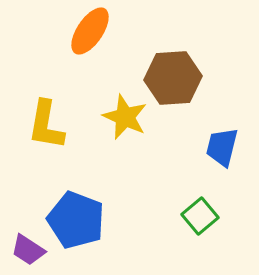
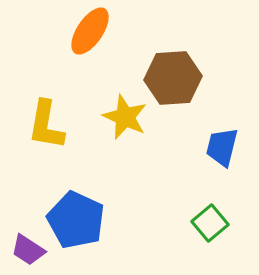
green square: moved 10 px right, 7 px down
blue pentagon: rotated 4 degrees clockwise
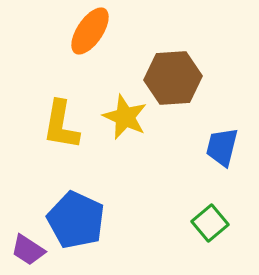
yellow L-shape: moved 15 px right
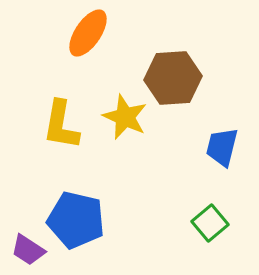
orange ellipse: moved 2 px left, 2 px down
blue pentagon: rotated 12 degrees counterclockwise
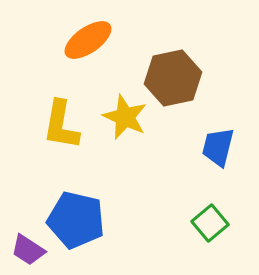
orange ellipse: moved 7 px down; rotated 21 degrees clockwise
brown hexagon: rotated 8 degrees counterclockwise
blue trapezoid: moved 4 px left
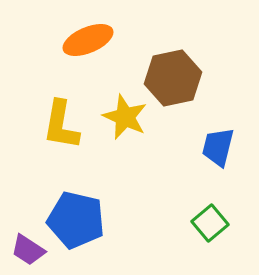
orange ellipse: rotated 12 degrees clockwise
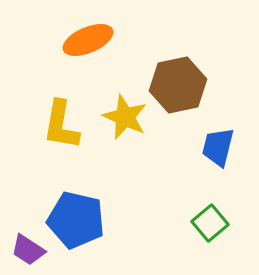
brown hexagon: moved 5 px right, 7 px down
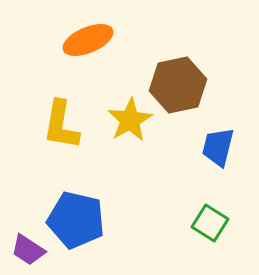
yellow star: moved 5 px right, 3 px down; rotated 18 degrees clockwise
green square: rotated 18 degrees counterclockwise
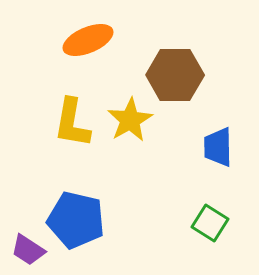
brown hexagon: moved 3 px left, 10 px up; rotated 12 degrees clockwise
yellow L-shape: moved 11 px right, 2 px up
blue trapezoid: rotated 15 degrees counterclockwise
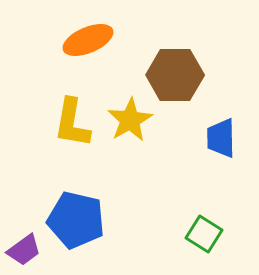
blue trapezoid: moved 3 px right, 9 px up
green square: moved 6 px left, 11 px down
purple trapezoid: moved 4 px left; rotated 69 degrees counterclockwise
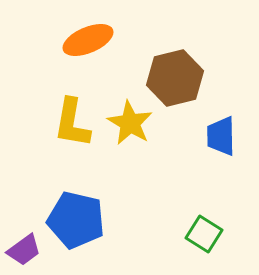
brown hexagon: moved 3 px down; rotated 14 degrees counterclockwise
yellow star: moved 3 px down; rotated 12 degrees counterclockwise
blue trapezoid: moved 2 px up
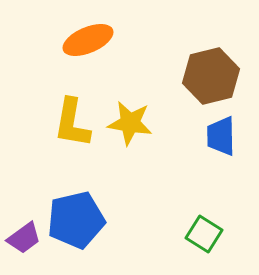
brown hexagon: moved 36 px right, 2 px up
yellow star: rotated 21 degrees counterclockwise
blue pentagon: rotated 26 degrees counterclockwise
purple trapezoid: moved 12 px up
